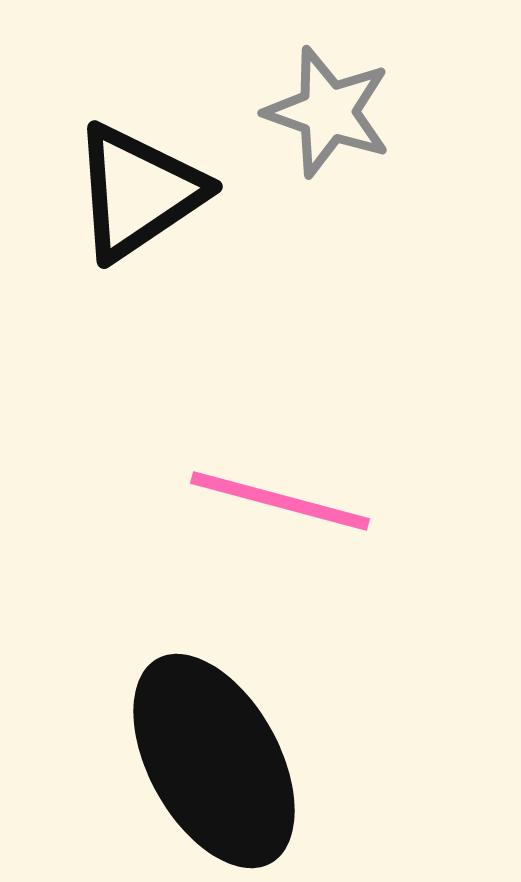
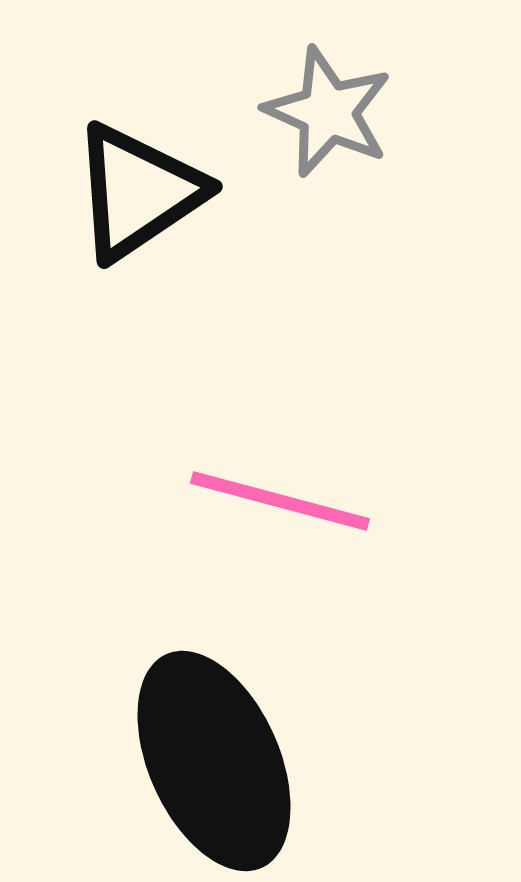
gray star: rotated 5 degrees clockwise
black ellipse: rotated 5 degrees clockwise
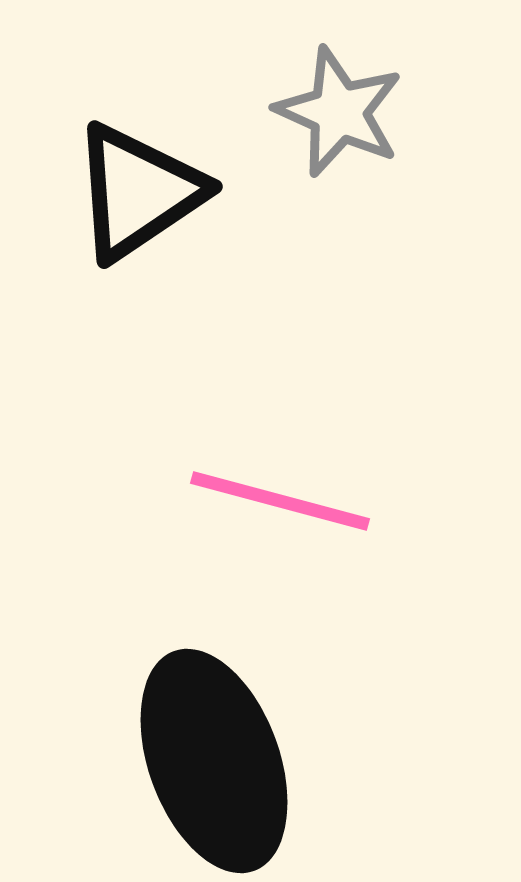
gray star: moved 11 px right
black ellipse: rotated 4 degrees clockwise
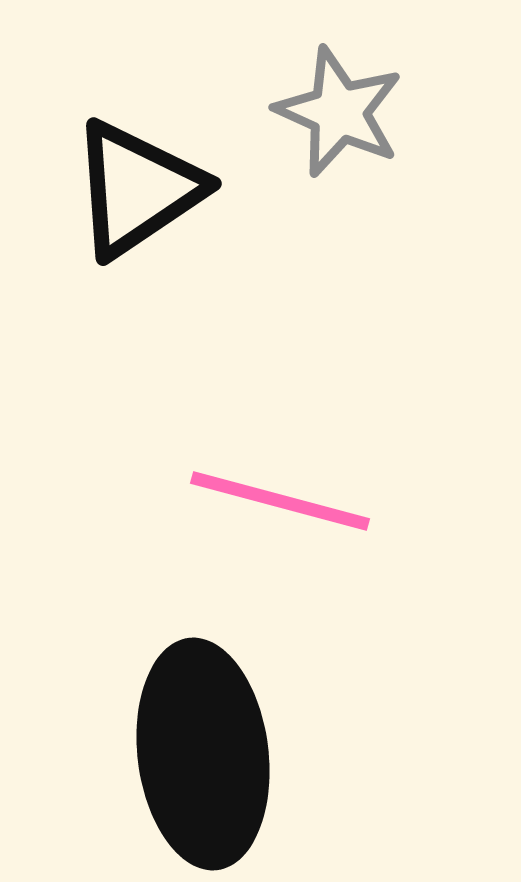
black triangle: moved 1 px left, 3 px up
black ellipse: moved 11 px left, 7 px up; rotated 13 degrees clockwise
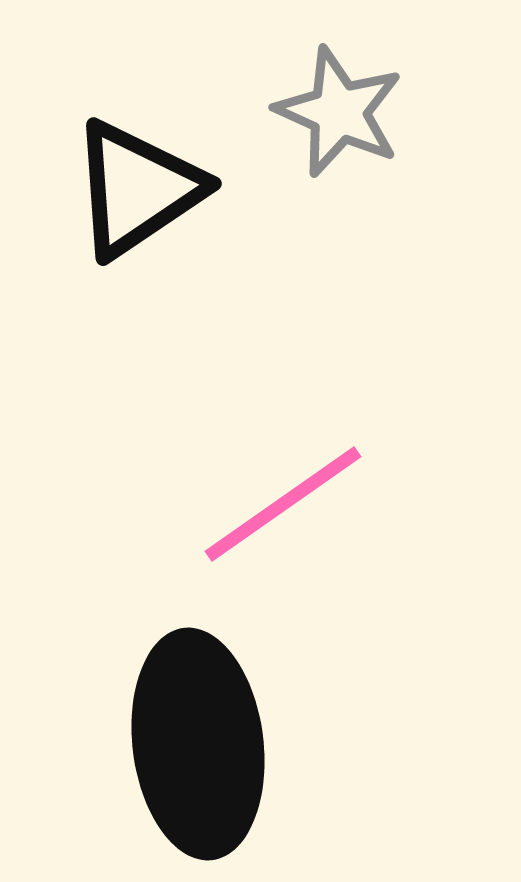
pink line: moved 3 px right, 3 px down; rotated 50 degrees counterclockwise
black ellipse: moved 5 px left, 10 px up
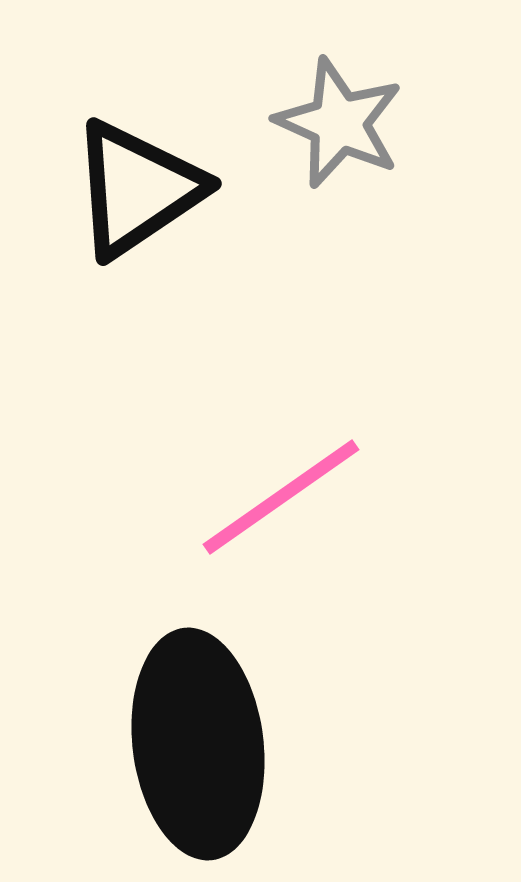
gray star: moved 11 px down
pink line: moved 2 px left, 7 px up
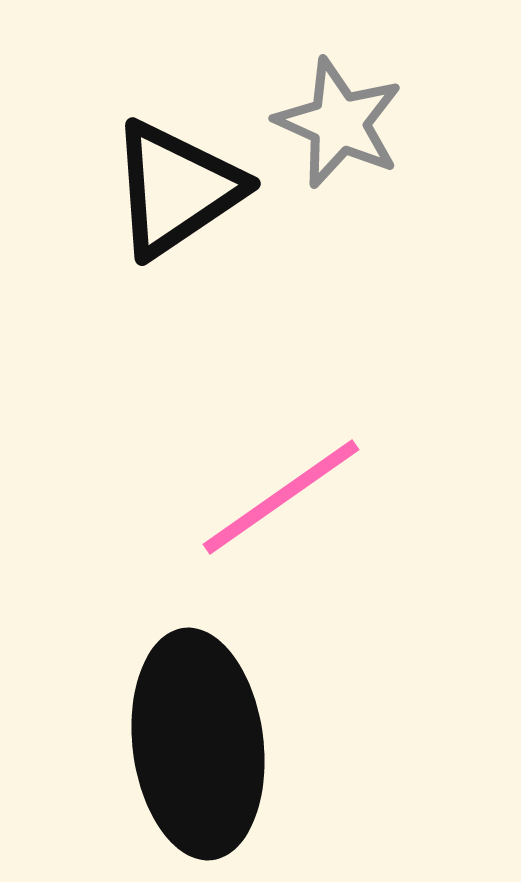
black triangle: moved 39 px right
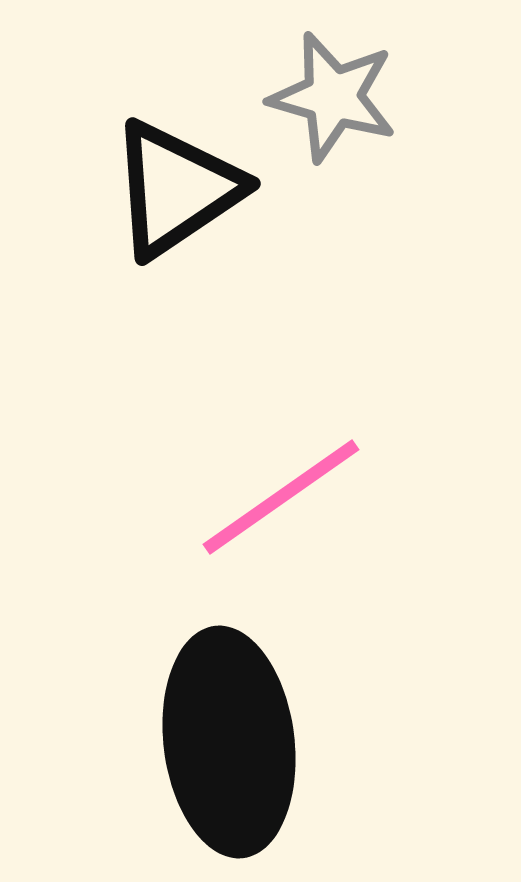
gray star: moved 6 px left, 26 px up; rotated 8 degrees counterclockwise
black ellipse: moved 31 px right, 2 px up
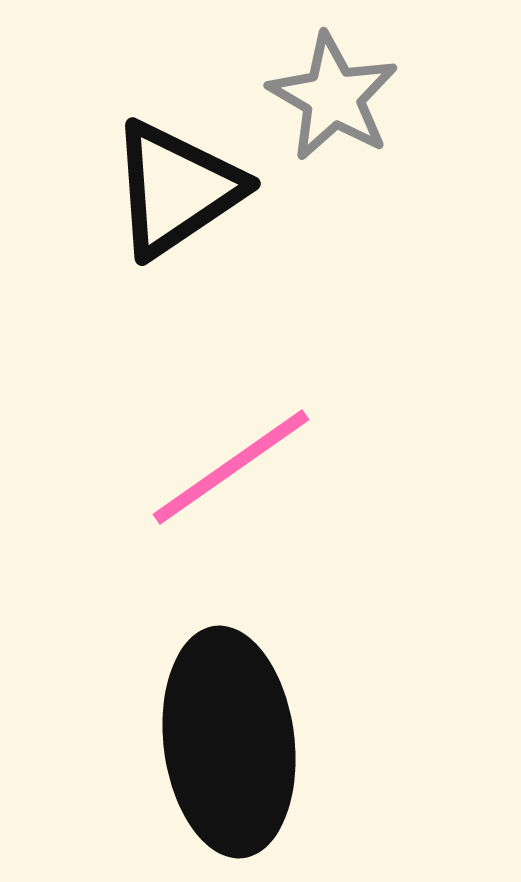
gray star: rotated 14 degrees clockwise
pink line: moved 50 px left, 30 px up
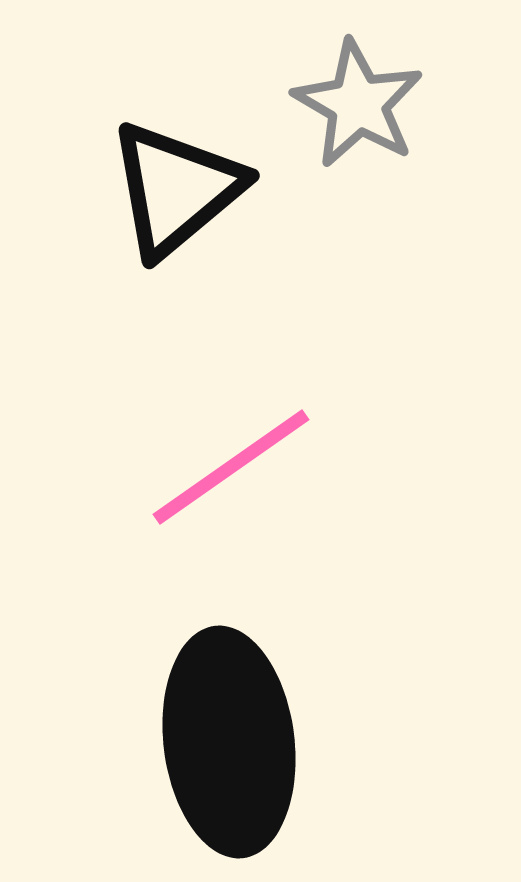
gray star: moved 25 px right, 7 px down
black triangle: rotated 6 degrees counterclockwise
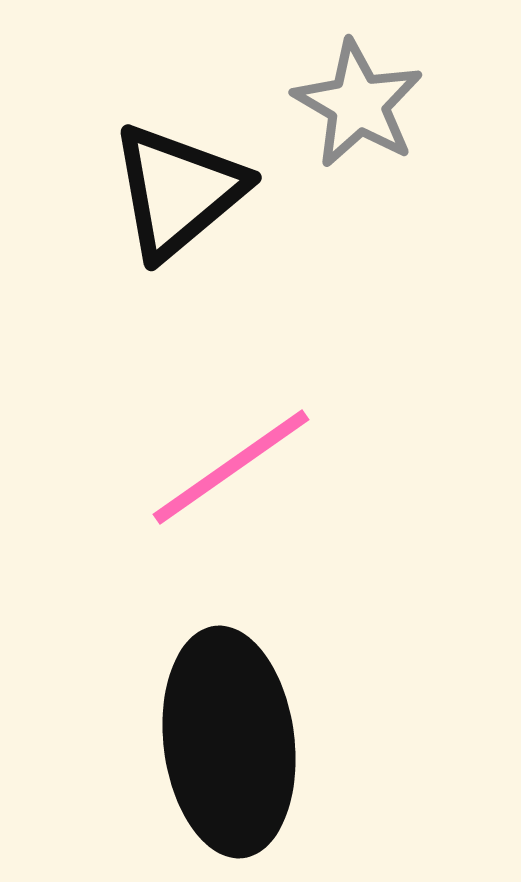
black triangle: moved 2 px right, 2 px down
